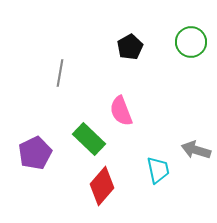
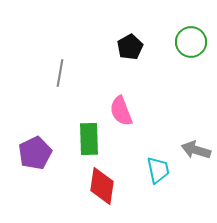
green rectangle: rotated 44 degrees clockwise
red diamond: rotated 33 degrees counterclockwise
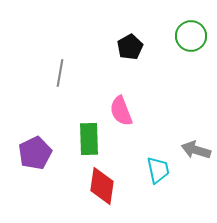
green circle: moved 6 px up
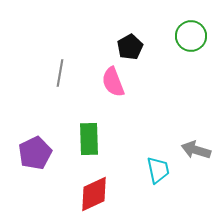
pink semicircle: moved 8 px left, 29 px up
red diamond: moved 8 px left, 8 px down; rotated 57 degrees clockwise
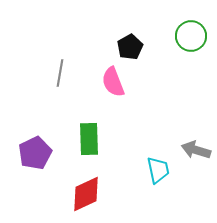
red diamond: moved 8 px left
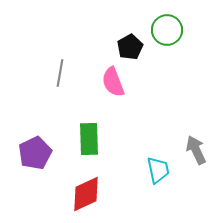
green circle: moved 24 px left, 6 px up
gray arrow: rotated 48 degrees clockwise
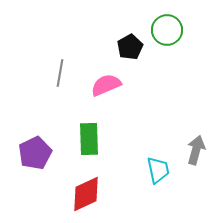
pink semicircle: moved 7 px left, 3 px down; rotated 88 degrees clockwise
gray arrow: rotated 40 degrees clockwise
